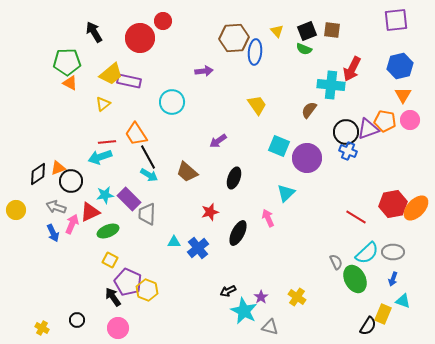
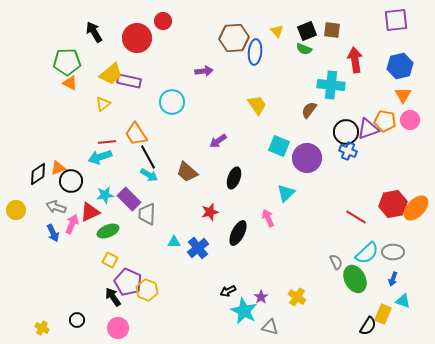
red circle at (140, 38): moved 3 px left
red arrow at (352, 69): moved 3 px right, 9 px up; rotated 145 degrees clockwise
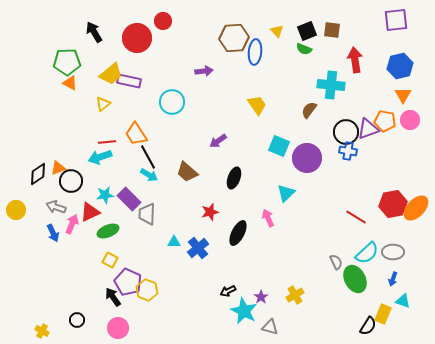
blue cross at (348, 151): rotated 12 degrees counterclockwise
yellow cross at (297, 297): moved 2 px left, 2 px up; rotated 24 degrees clockwise
yellow cross at (42, 328): moved 3 px down
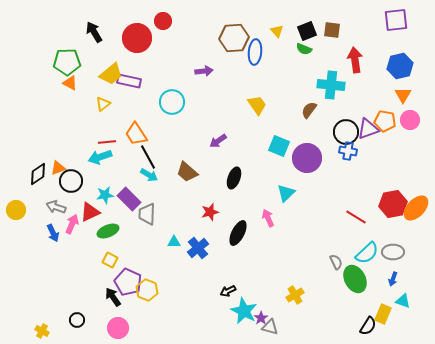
purple star at (261, 297): moved 21 px down
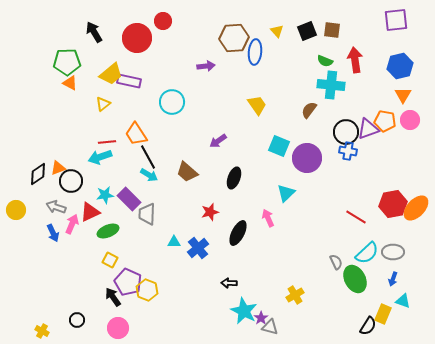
green semicircle at (304, 49): moved 21 px right, 12 px down
purple arrow at (204, 71): moved 2 px right, 5 px up
black arrow at (228, 291): moved 1 px right, 8 px up; rotated 28 degrees clockwise
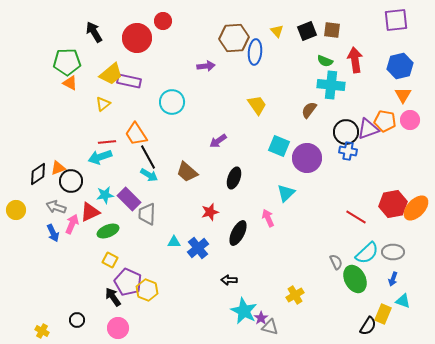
black arrow at (229, 283): moved 3 px up
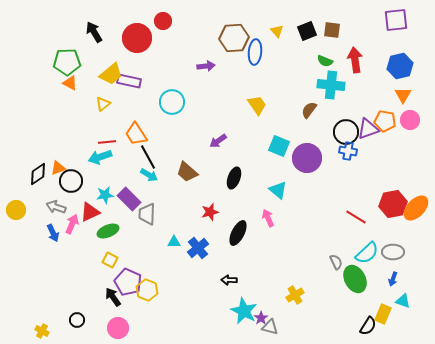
cyan triangle at (286, 193): moved 8 px left, 3 px up; rotated 36 degrees counterclockwise
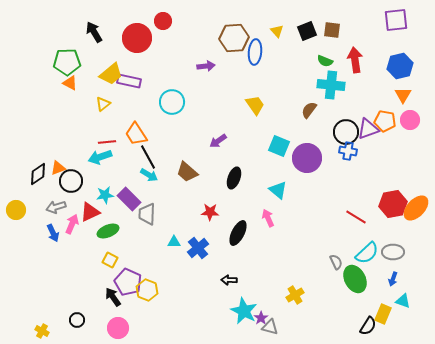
yellow trapezoid at (257, 105): moved 2 px left
gray arrow at (56, 207): rotated 36 degrees counterclockwise
red star at (210, 212): rotated 18 degrees clockwise
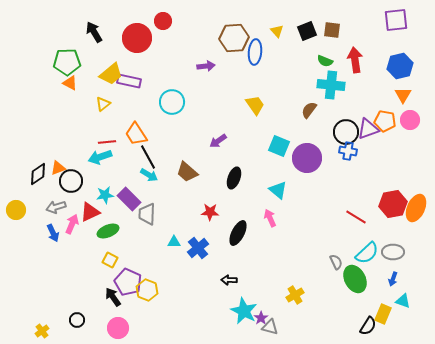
orange ellipse at (416, 208): rotated 20 degrees counterclockwise
pink arrow at (268, 218): moved 2 px right
yellow cross at (42, 331): rotated 24 degrees clockwise
